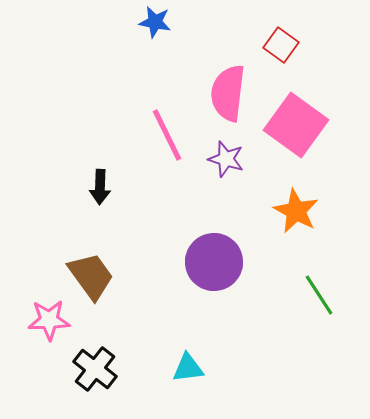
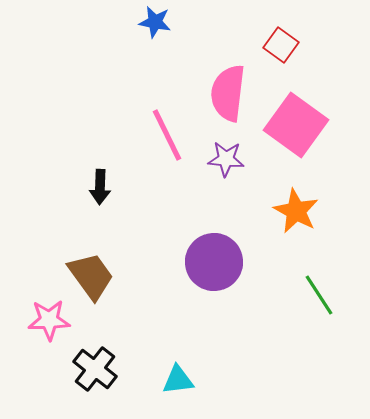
purple star: rotated 12 degrees counterclockwise
cyan triangle: moved 10 px left, 12 px down
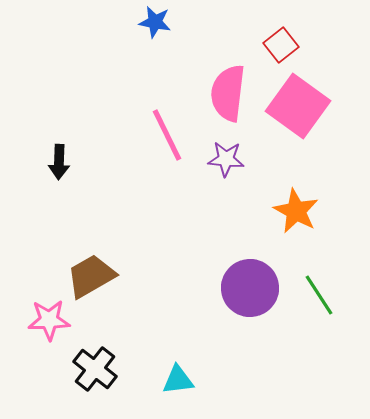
red square: rotated 16 degrees clockwise
pink square: moved 2 px right, 19 px up
black arrow: moved 41 px left, 25 px up
purple circle: moved 36 px right, 26 px down
brown trapezoid: rotated 84 degrees counterclockwise
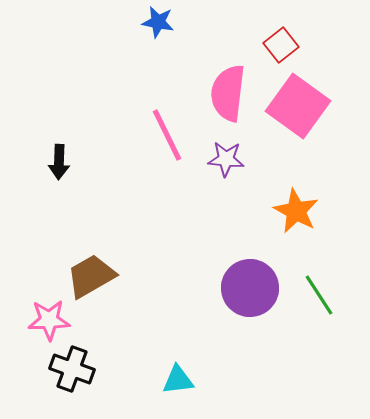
blue star: moved 3 px right
black cross: moved 23 px left; rotated 18 degrees counterclockwise
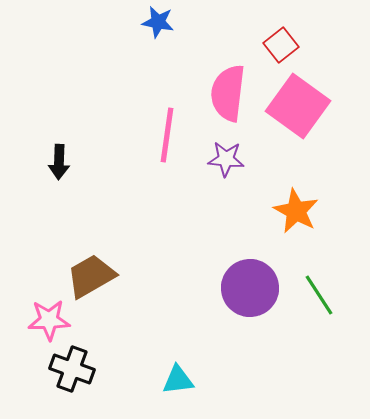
pink line: rotated 34 degrees clockwise
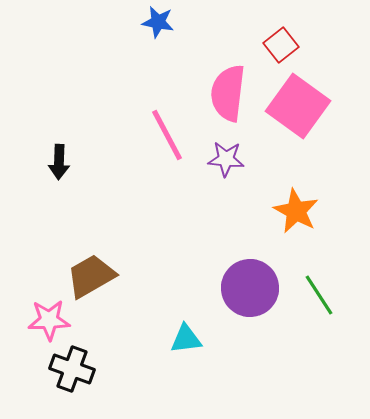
pink line: rotated 36 degrees counterclockwise
cyan triangle: moved 8 px right, 41 px up
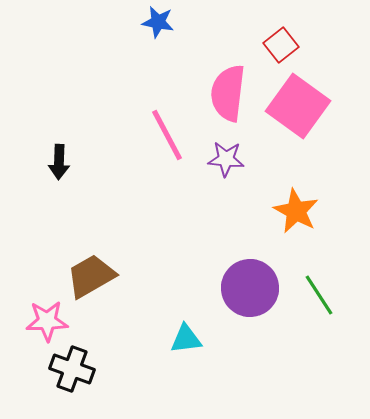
pink star: moved 2 px left, 1 px down
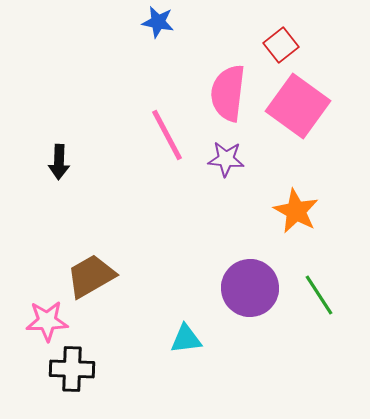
black cross: rotated 18 degrees counterclockwise
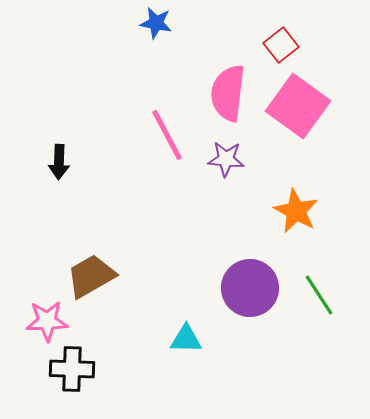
blue star: moved 2 px left, 1 px down
cyan triangle: rotated 8 degrees clockwise
